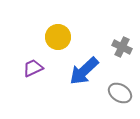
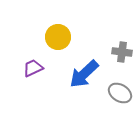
gray cross: moved 5 px down; rotated 18 degrees counterclockwise
blue arrow: moved 3 px down
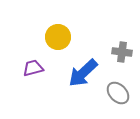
purple trapezoid: rotated 10 degrees clockwise
blue arrow: moved 1 px left, 1 px up
gray ellipse: moved 2 px left; rotated 15 degrees clockwise
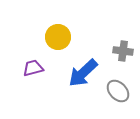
gray cross: moved 1 px right, 1 px up
gray ellipse: moved 2 px up
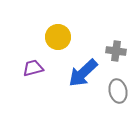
gray cross: moved 7 px left
gray ellipse: rotated 30 degrees clockwise
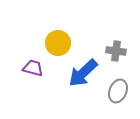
yellow circle: moved 6 px down
purple trapezoid: rotated 30 degrees clockwise
gray ellipse: rotated 35 degrees clockwise
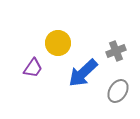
gray cross: rotated 30 degrees counterclockwise
purple trapezoid: rotated 110 degrees clockwise
gray ellipse: rotated 10 degrees clockwise
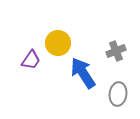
purple trapezoid: moved 2 px left, 8 px up
blue arrow: rotated 100 degrees clockwise
gray ellipse: moved 3 px down; rotated 25 degrees counterclockwise
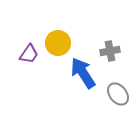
gray cross: moved 6 px left; rotated 12 degrees clockwise
purple trapezoid: moved 2 px left, 6 px up
gray ellipse: rotated 45 degrees counterclockwise
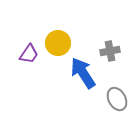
gray ellipse: moved 1 px left, 5 px down; rotated 10 degrees clockwise
